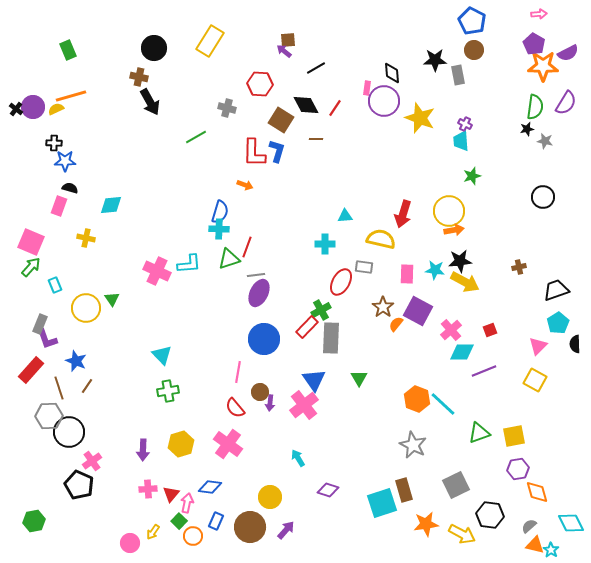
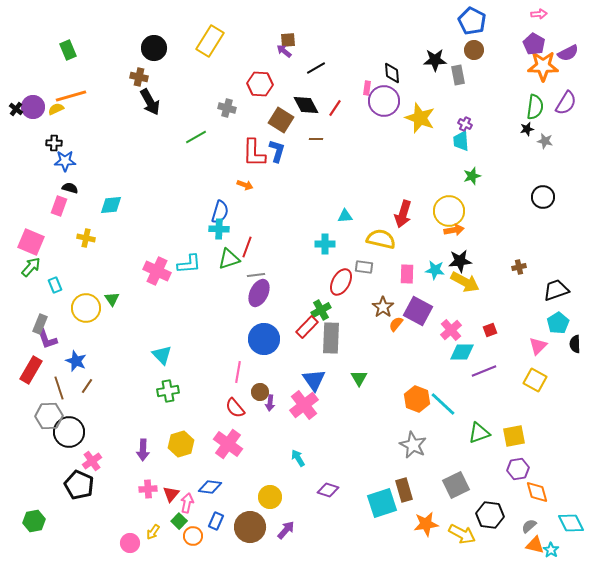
red rectangle at (31, 370): rotated 12 degrees counterclockwise
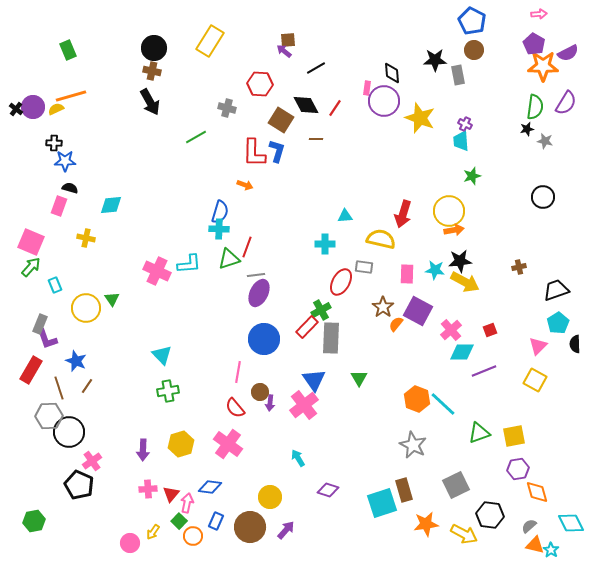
brown cross at (139, 77): moved 13 px right, 6 px up
yellow arrow at (462, 534): moved 2 px right
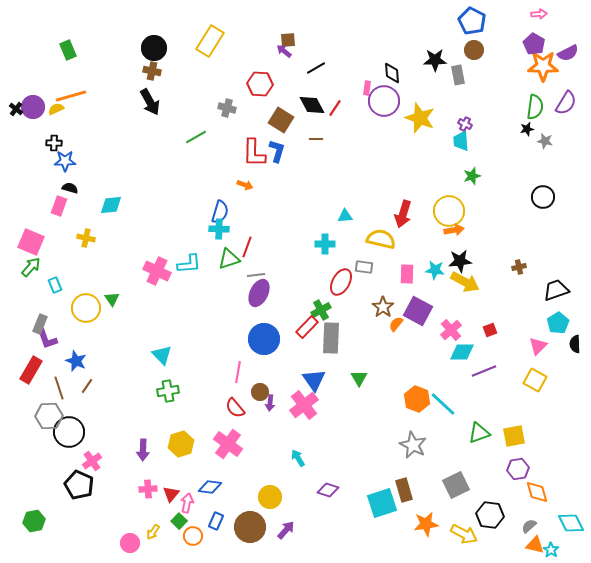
black diamond at (306, 105): moved 6 px right
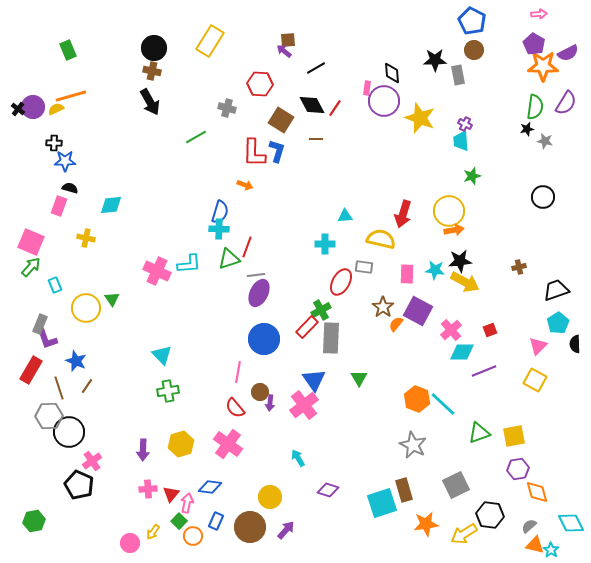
black cross at (16, 109): moved 2 px right
yellow arrow at (464, 534): rotated 120 degrees clockwise
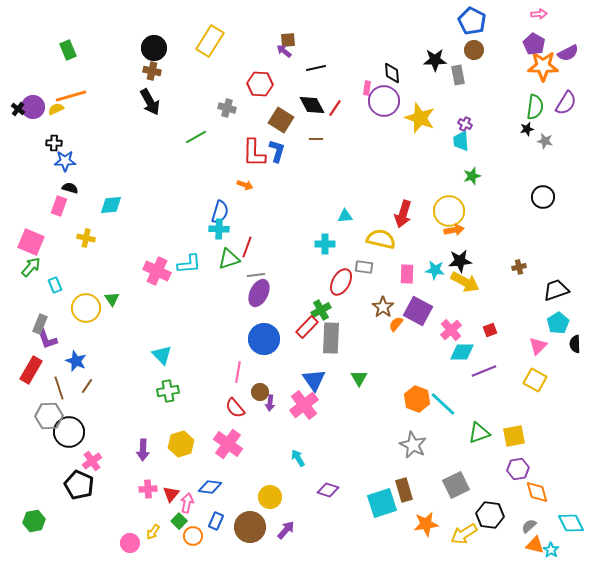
black line at (316, 68): rotated 18 degrees clockwise
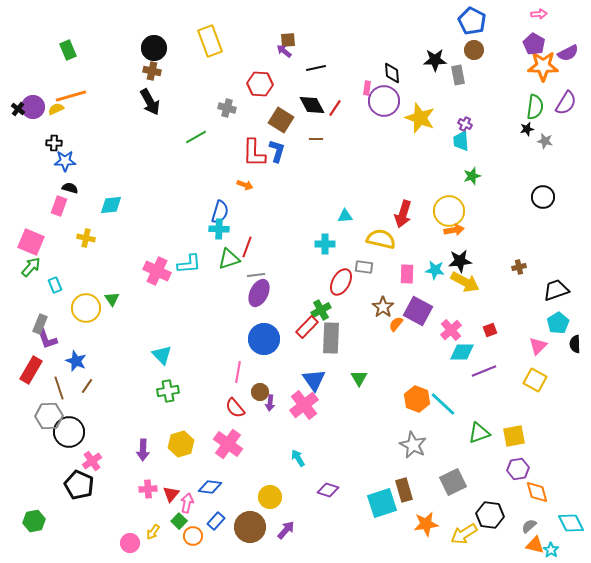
yellow rectangle at (210, 41): rotated 52 degrees counterclockwise
gray square at (456, 485): moved 3 px left, 3 px up
blue rectangle at (216, 521): rotated 18 degrees clockwise
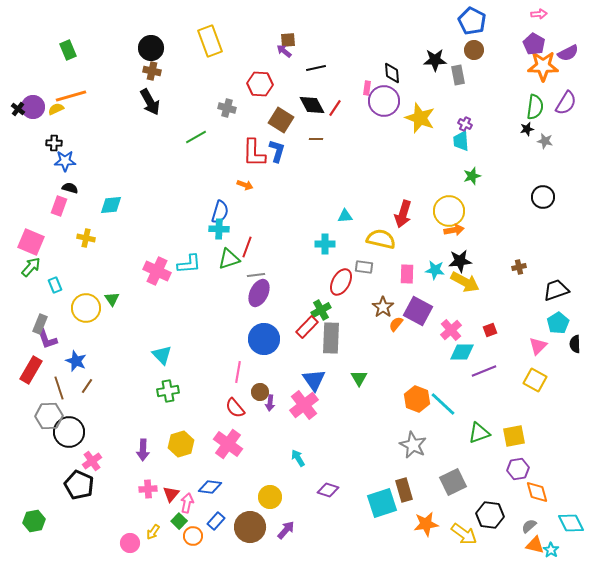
black circle at (154, 48): moved 3 px left
yellow arrow at (464, 534): rotated 112 degrees counterclockwise
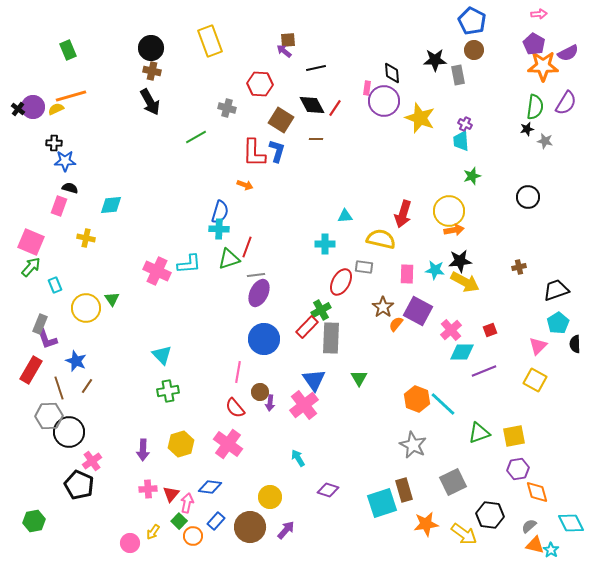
black circle at (543, 197): moved 15 px left
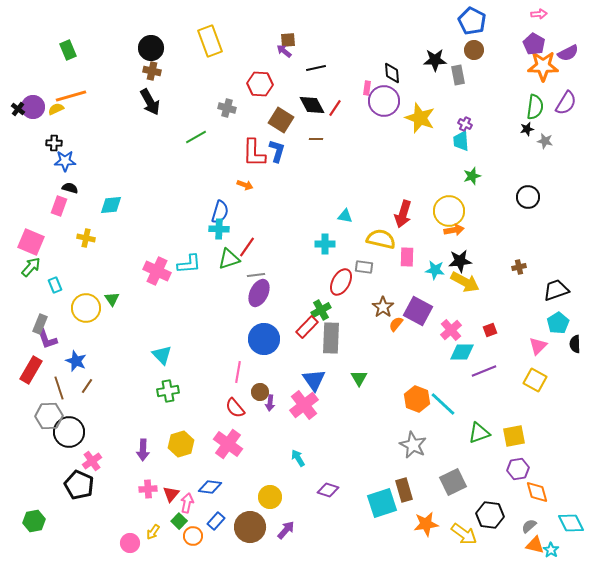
cyan triangle at (345, 216): rotated 14 degrees clockwise
red line at (247, 247): rotated 15 degrees clockwise
pink rectangle at (407, 274): moved 17 px up
